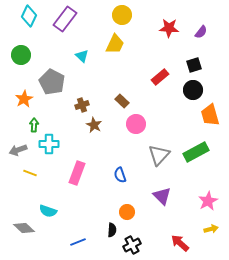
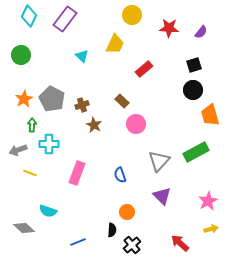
yellow circle: moved 10 px right
red rectangle: moved 16 px left, 8 px up
gray pentagon: moved 17 px down
green arrow: moved 2 px left
gray triangle: moved 6 px down
black cross: rotated 12 degrees counterclockwise
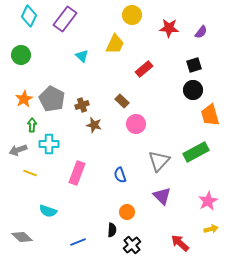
brown star: rotated 14 degrees counterclockwise
gray diamond: moved 2 px left, 9 px down
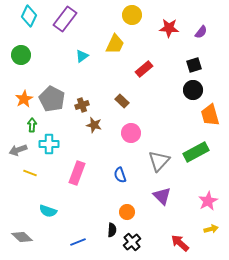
cyan triangle: rotated 40 degrees clockwise
pink circle: moved 5 px left, 9 px down
black cross: moved 3 px up
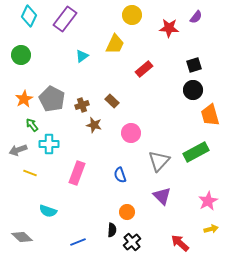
purple semicircle: moved 5 px left, 15 px up
brown rectangle: moved 10 px left
green arrow: rotated 40 degrees counterclockwise
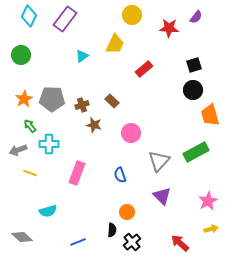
gray pentagon: rotated 25 degrees counterclockwise
green arrow: moved 2 px left, 1 px down
cyan semicircle: rotated 36 degrees counterclockwise
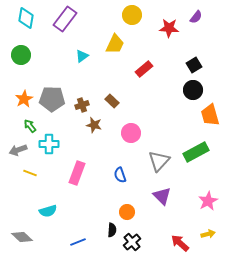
cyan diamond: moved 3 px left, 2 px down; rotated 15 degrees counterclockwise
black square: rotated 14 degrees counterclockwise
yellow arrow: moved 3 px left, 5 px down
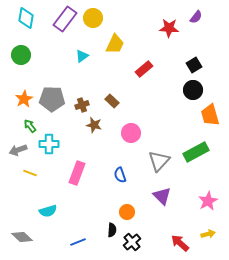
yellow circle: moved 39 px left, 3 px down
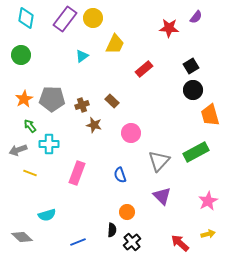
black square: moved 3 px left, 1 px down
cyan semicircle: moved 1 px left, 4 px down
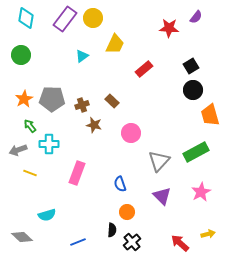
blue semicircle: moved 9 px down
pink star: moved 7 px left, 9 px up
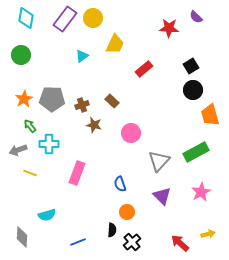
purple semicircle: rotated 96 degrees clockwise
gray diamond: rotated 50 degrees clockwise
